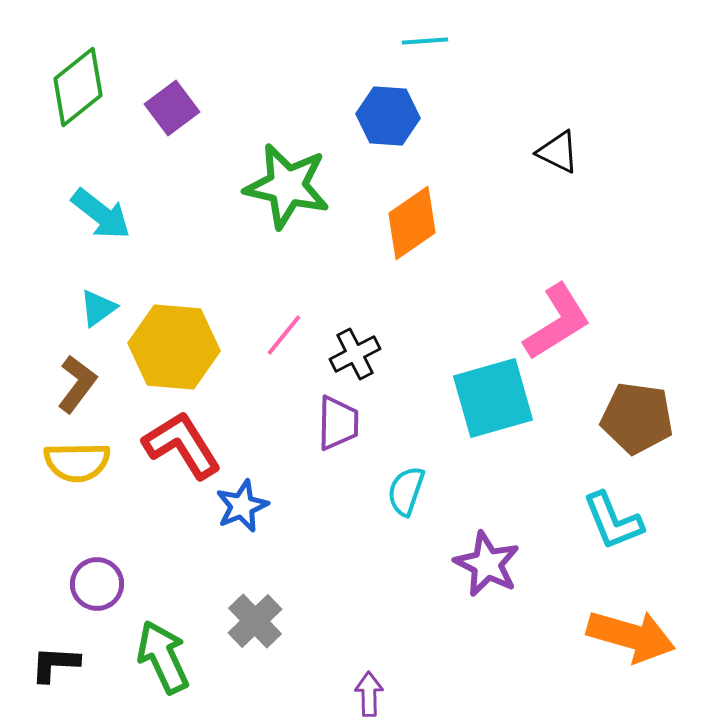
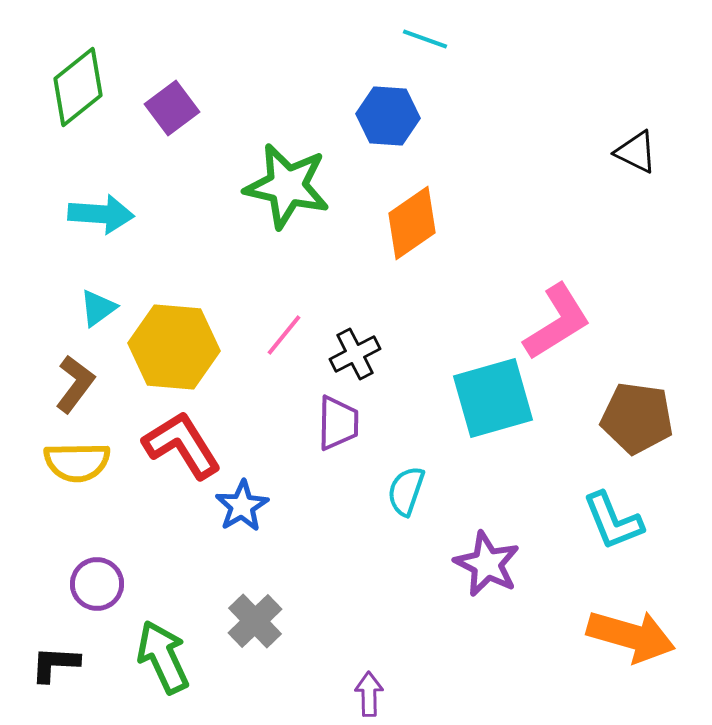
cyan line: moved 2 px up; rotated 24 degrees clockwise
black triangle: moved 78 px right
cyan arrow: rotated 34 degrees counterclockwise
brown L-shape: moved 2 px left
blue star: rotated 8 degrees counterclockwise
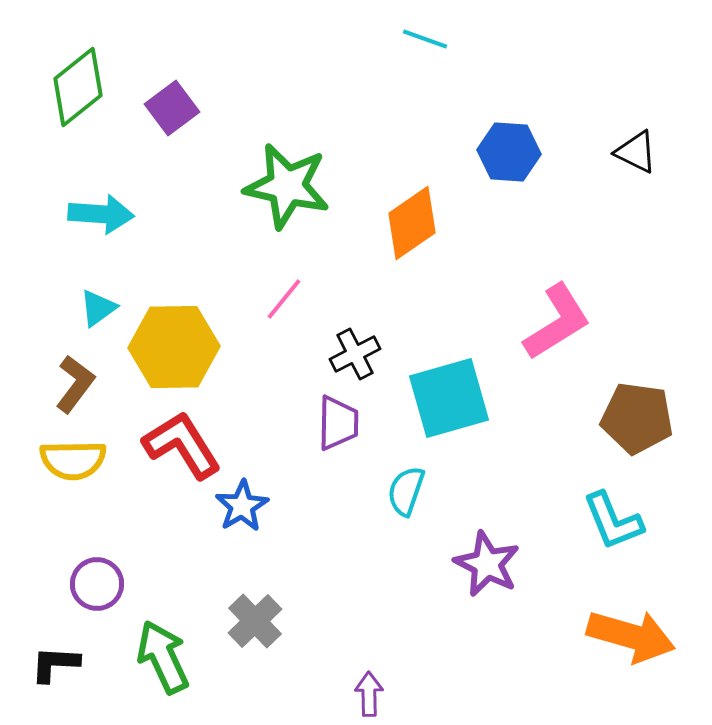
blue hexagon: moved 121 px right, 36 px down
pink line: moved 36 px up
yellow hexagon: rotated 6 degrees counterclockwise
cyan square: moved 44 px left
yellow semicircle: moved 4 px left, 2 px up
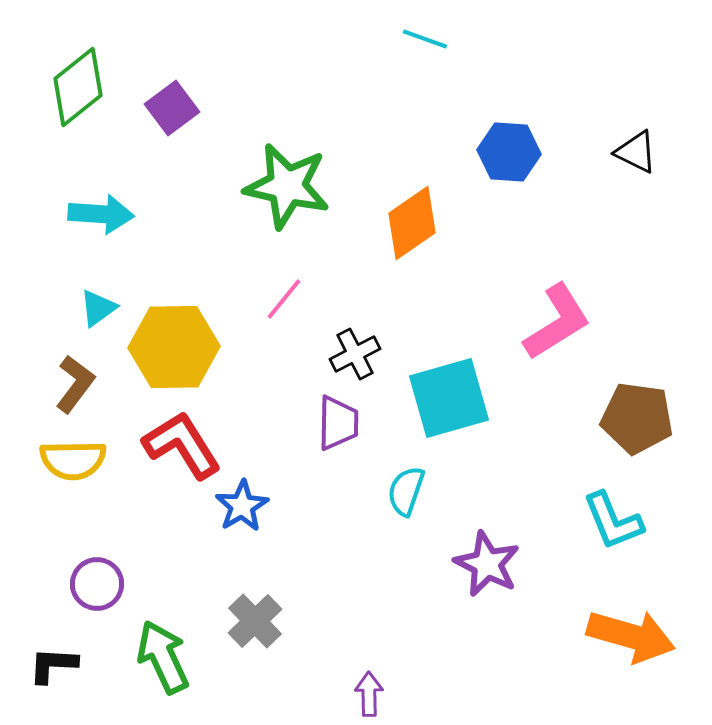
black L-shape: moved 2 px left, 1 px down
